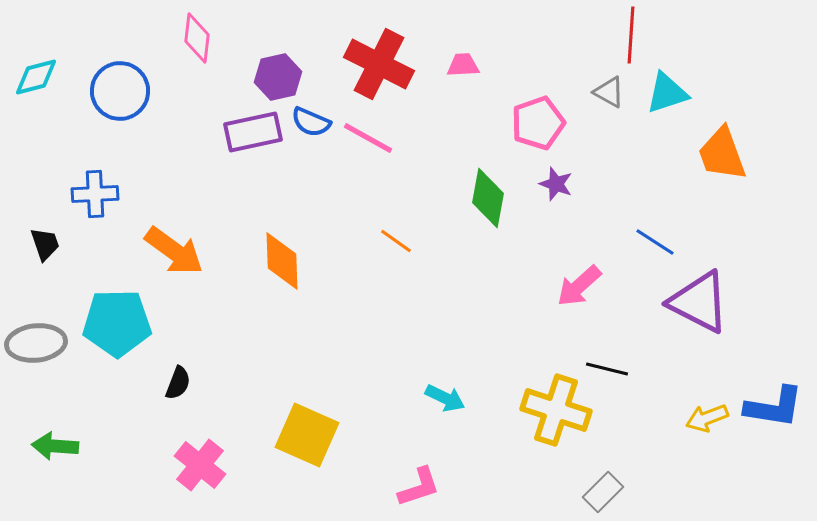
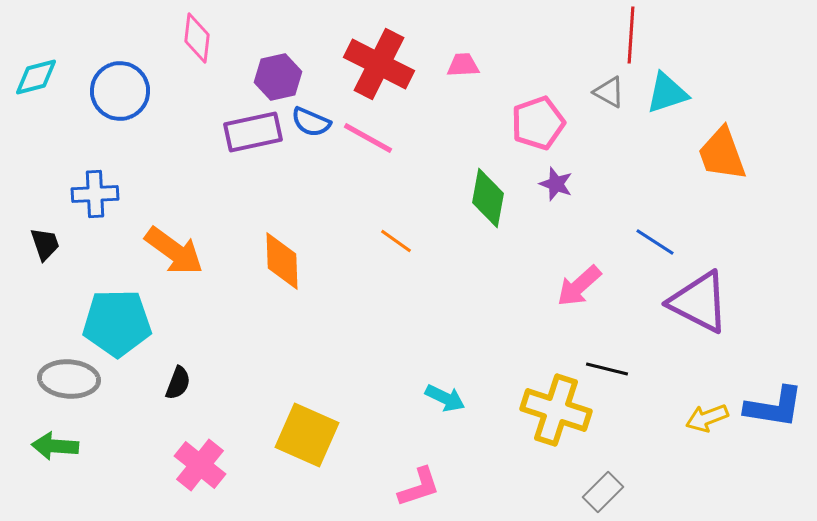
gray ellipse: moved 33 px right, 36 px down; rotated 10 degrees clockwise
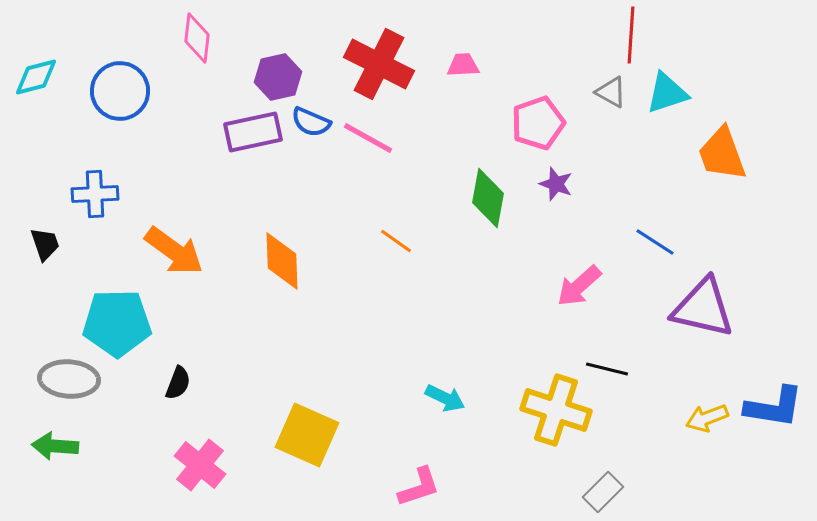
gray triangle: moved 2 px right
purple triangle: moved 4 px right, 6 px down; rotated 14 degrees counterclockwise
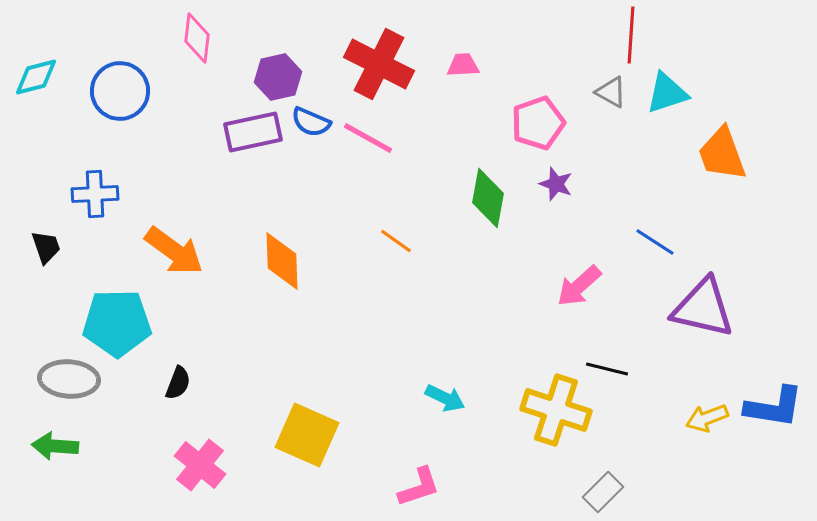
black trapezoid: moved 1 px right, 3 px down
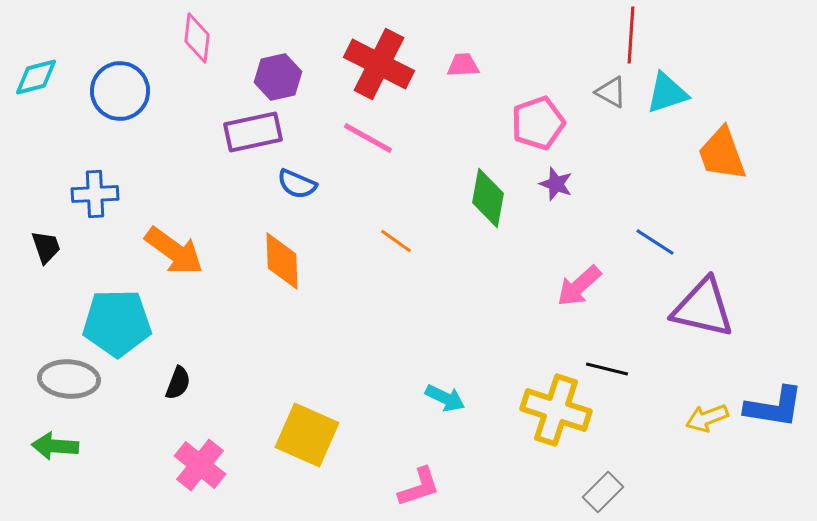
blue semicircle: moved 14 px left, 62 px down
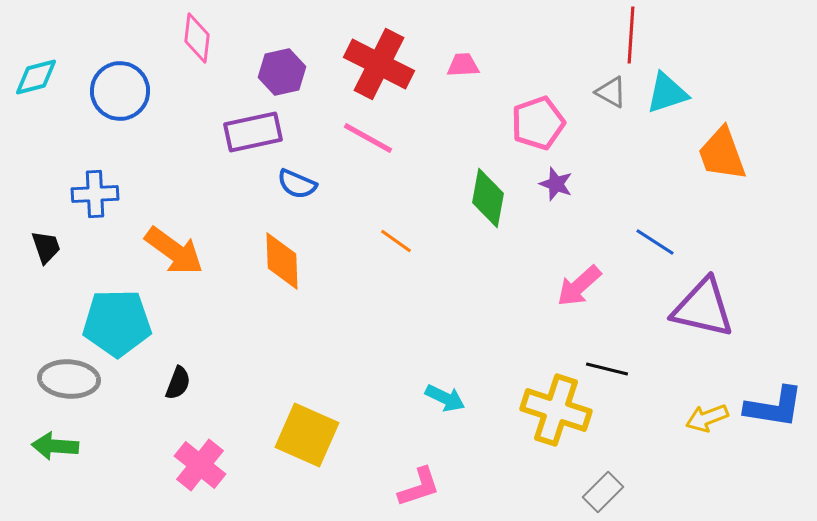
purple hexagon: moved 4 px right, 5 px up
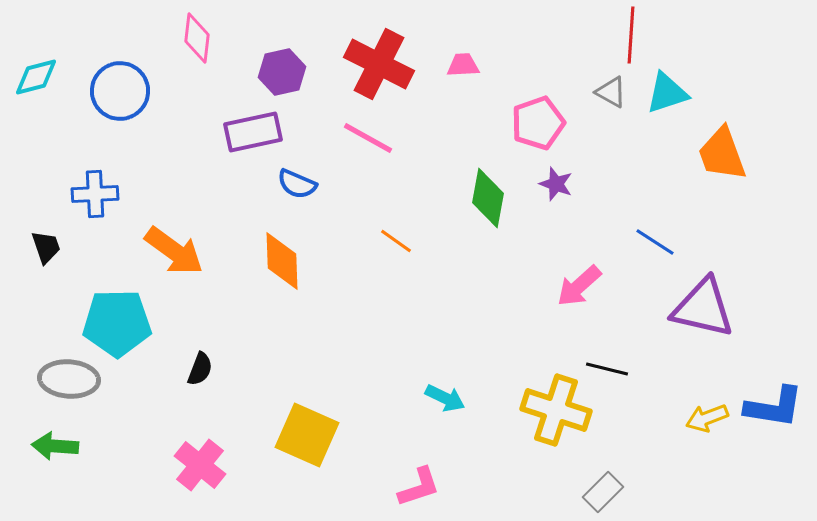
black semicircle: moved 22 px right, 14 px up
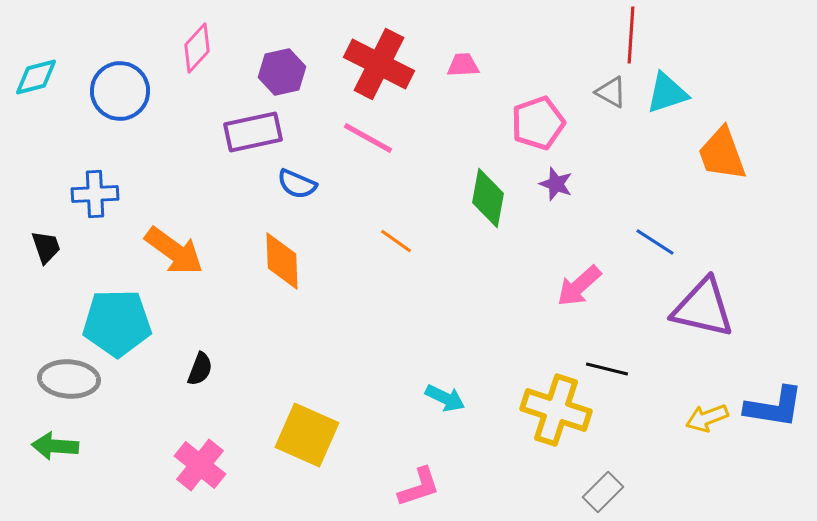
pink diamond: moved 10 px down; rotated 36 degrees clockwise
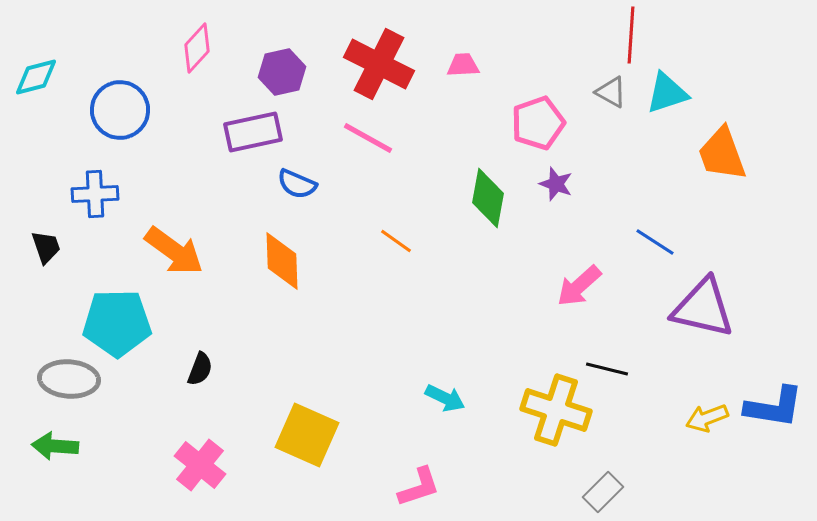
blue circle: moved 19 px down
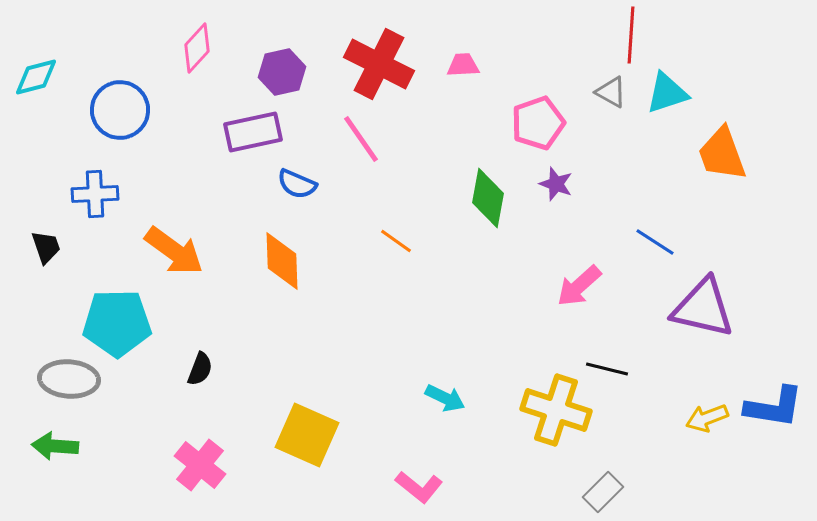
pink line: moved 7 px left, 1 px down; rotated 26 degrees clockwise
pink L-shape: rotated 57 degrees clockwise
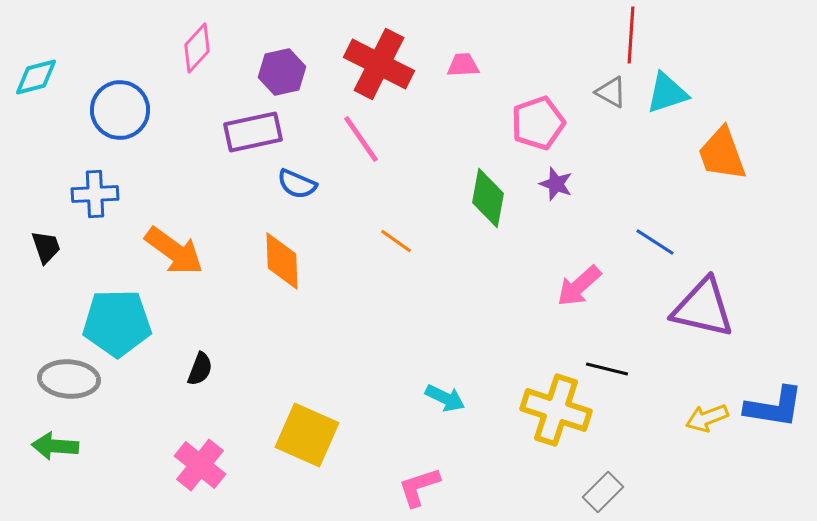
pink L-shape: rotated 123 degrees clockwise
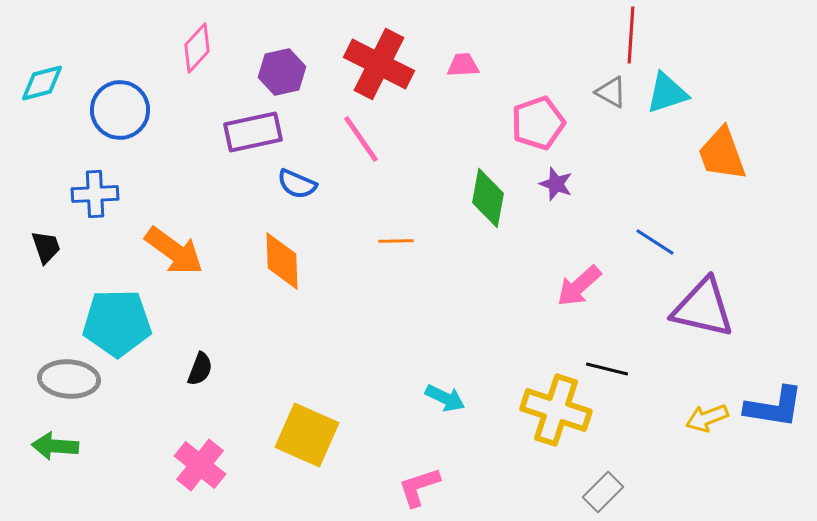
cyan diamond: moved 6 px right, 6 px down
orange line: rotated 36 degrees counterclockwise
